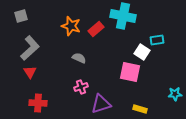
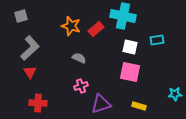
white square: moved 12 px left, 5 px up; rotated 21 degrees counterclockwise
pink cross: moved 1 px up
yellow rectangle: moved 1 px left, 3 px up
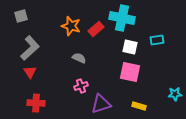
cyan cross: moved 1 px left, 2 px down
red cross: moved 2 px left
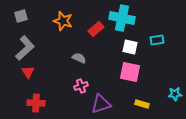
orange star: moved 8 px left, 5 px up
gray L-shape: moved 5 px left
red triangle: moved 2 px left
yellow rectangle: moved 3 px right, 2 px up
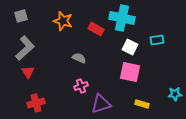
red rectangle: rotated 70 degrees clockwise
white square: rotated 14 degrees clockwise
red cross: rotated 18 degrees counterclockwise
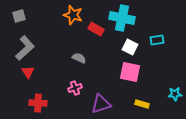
gray square: moved 2 px left
orange star: moved 10 px right, 6 px up
pink cross: moved 6 px left, 2 px down
red cross: moved 2 px right; rotated 18 degrees clockwise
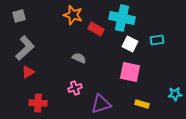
white square: moved 3 px up
red triangle: rotated 32 degrees clockwise
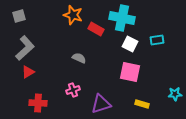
pink cross: moved 2 px left, 2 px down
